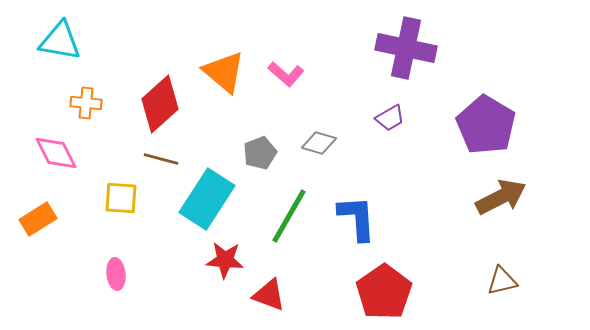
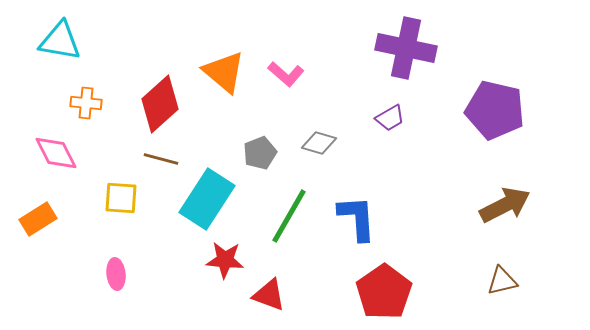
purple pentagon: moved 9 px right, 15 px up; rotated 18 degrees counterclockwise
brown arrow: moved 4 px right, 8 px down
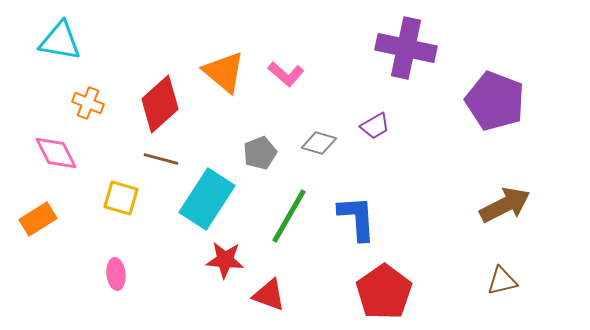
orange cross: moved 2 px right; rotated 16 degrees clockwise
purple pentagon: moved 9 px up; rotated 8 degrees clockwise
purple trapezoid: moved 15 px left, 8 px down
yellow square: rotated 12 degrees clockwise
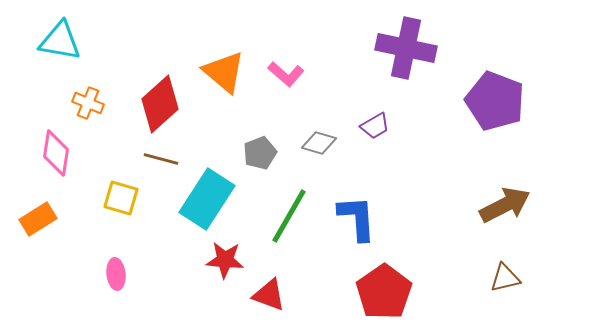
pink diamond: rotated 36 degrees clockwise
brown triangle: moved 3 px right, 3 px up
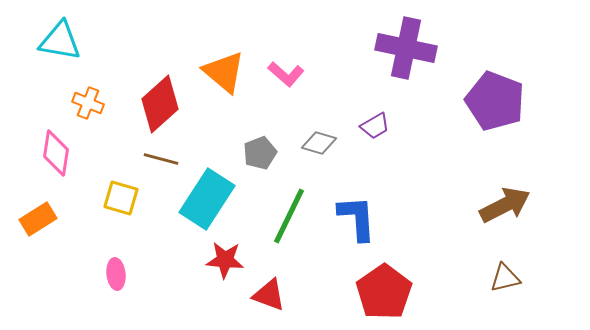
green line: rotated 4 degrees counterclockwise
